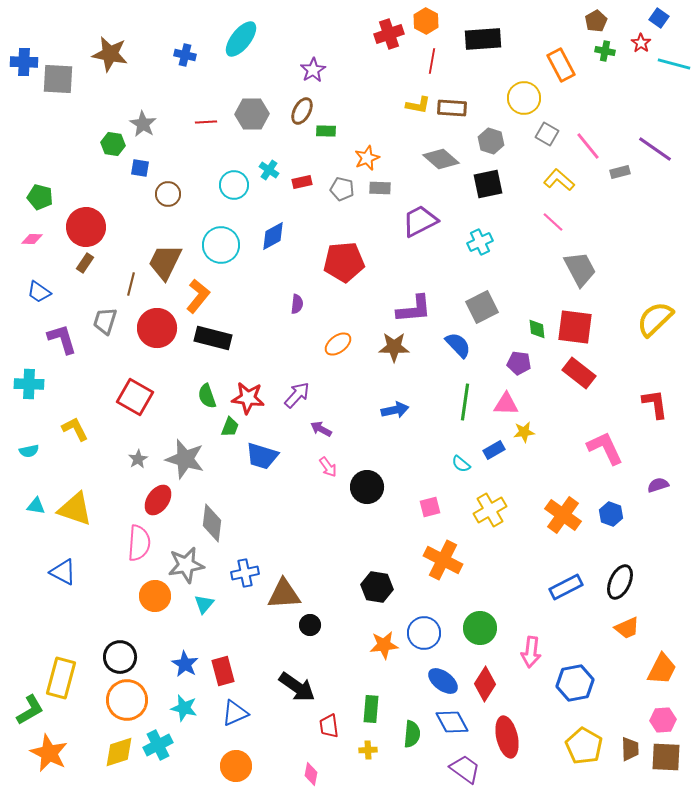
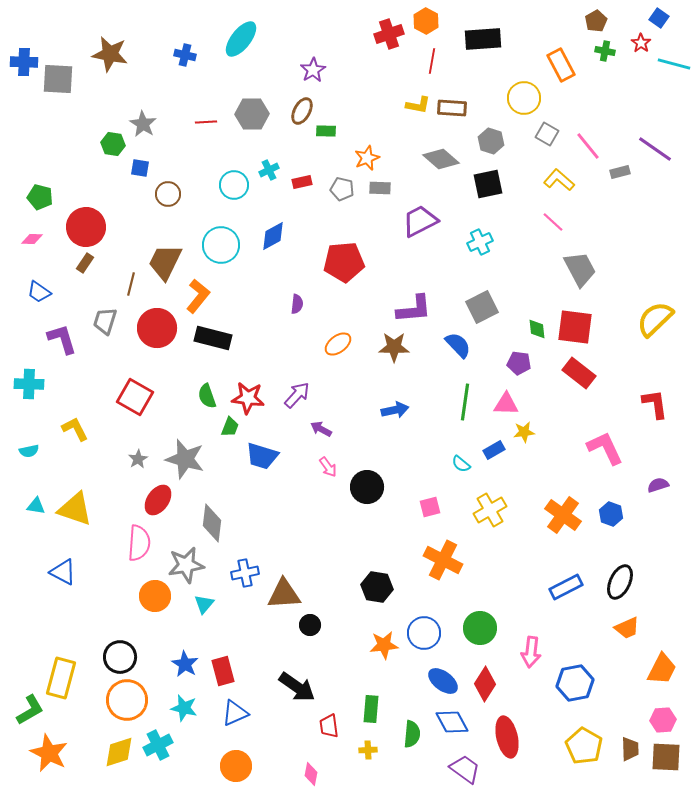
cyan cross at (269, 170): rotated 30 degrees clockwise
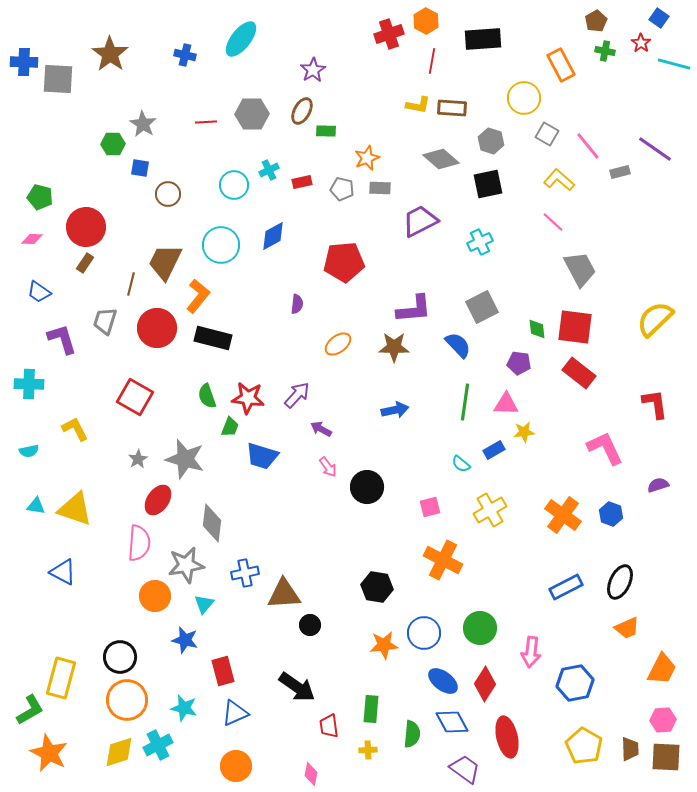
brown star at (110, 54): rotated 24 degrees clockwise
green hexagon at (113, 144): rotated 10 degrees counterclockwise
blue star at (185, 664): moved 24 px up; rotated 16 degrees counterclockwise
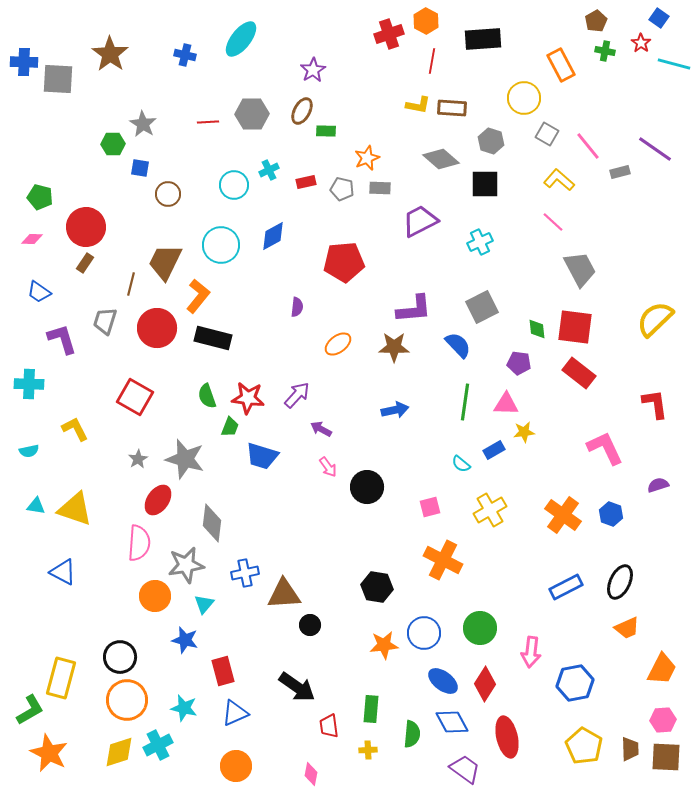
red line at (206, 122): moved 2 px right
red rectangle at (302, 182): moved 4 px right
black square at (488, 184): moved 3 px left; rotated 12 degrees clockwise
purple semicircle at (297, 304): moved 3 px down
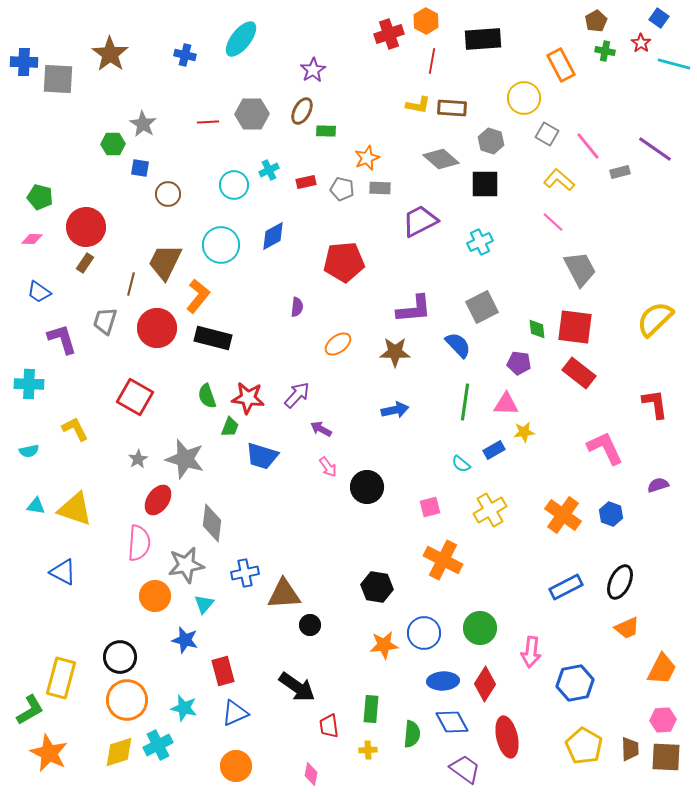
brown star at (394, 347): moved 1 px right, 5 px down
blue ellipse at (443, 681): rotated 40 degrees counterclockwise
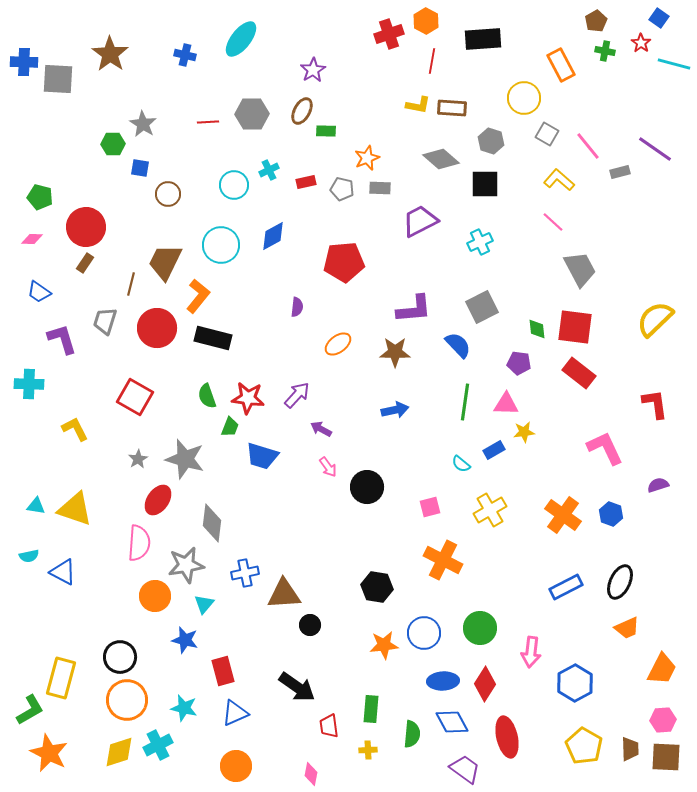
cyan semicircle at (29, 451): moved 105 px down
blue hexagon at (575, 683): rotated 18 degrees counterclockwise
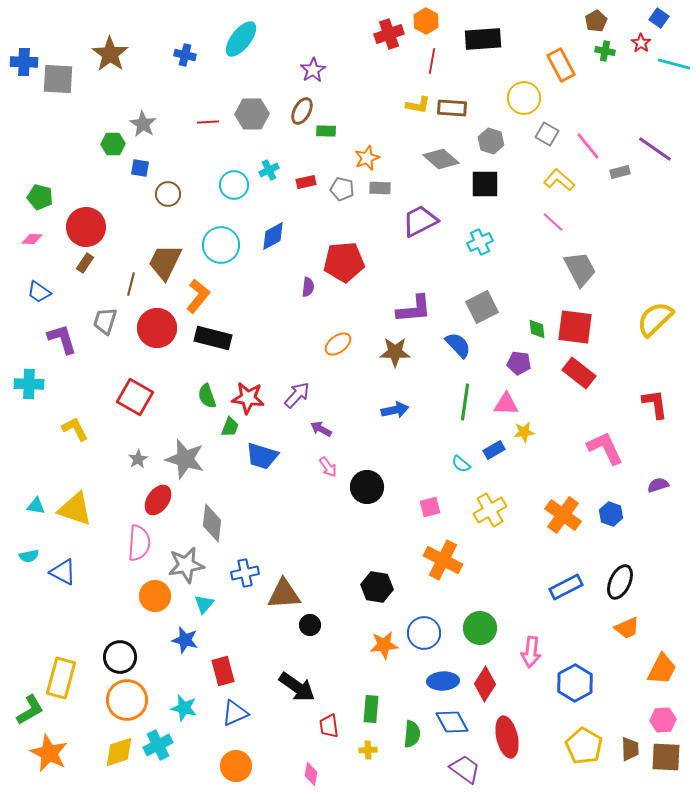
purple semicircle at (297, 307): moved 11 px right, 20 px up
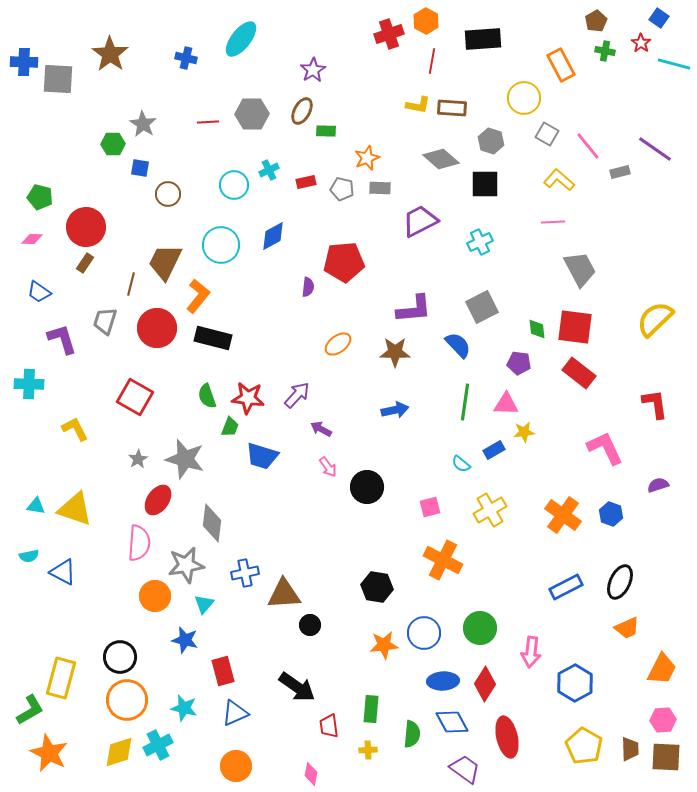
blue cross at (185, 55): moved 1 px right, 3 px down
pink line at (553, 222): rotated 45 degrees counterclockwise
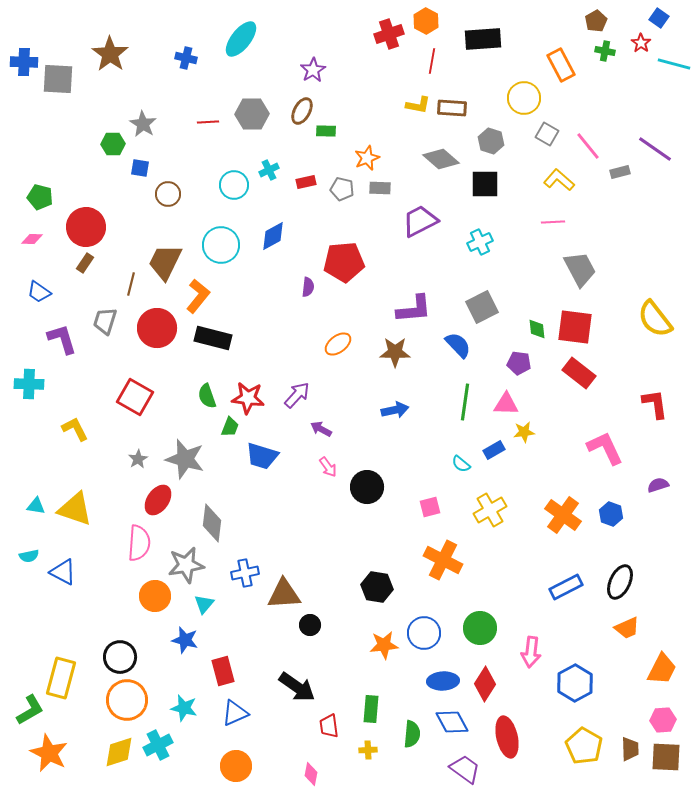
yellow semicircle at (655, 319): rotated 84 degrees counterclockwise
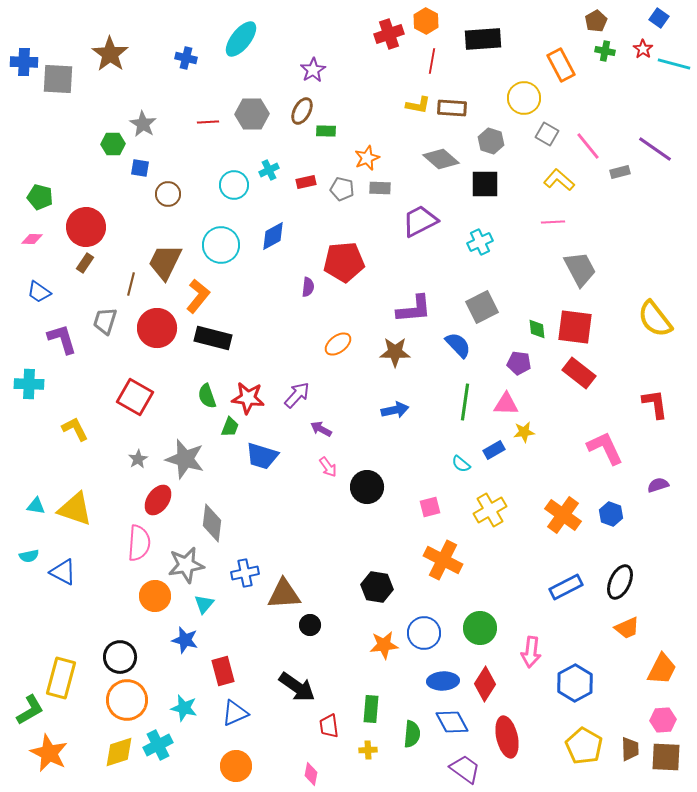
red star at (641, 43): moved 2 px right, 6 px down
